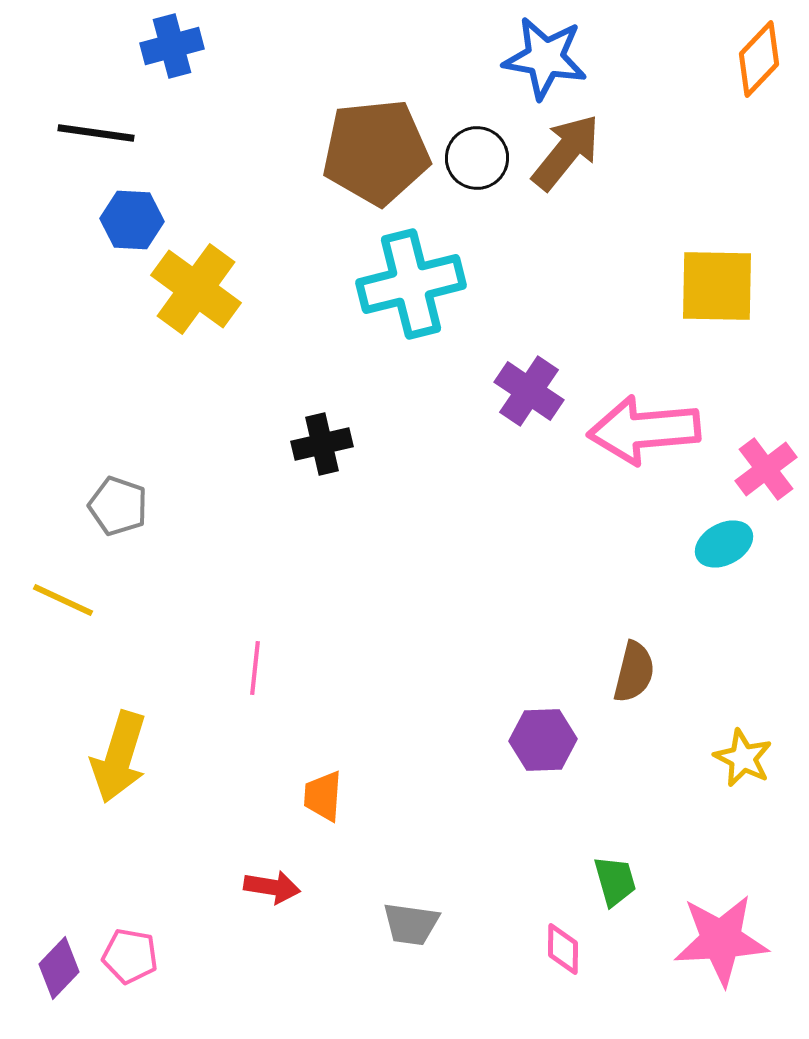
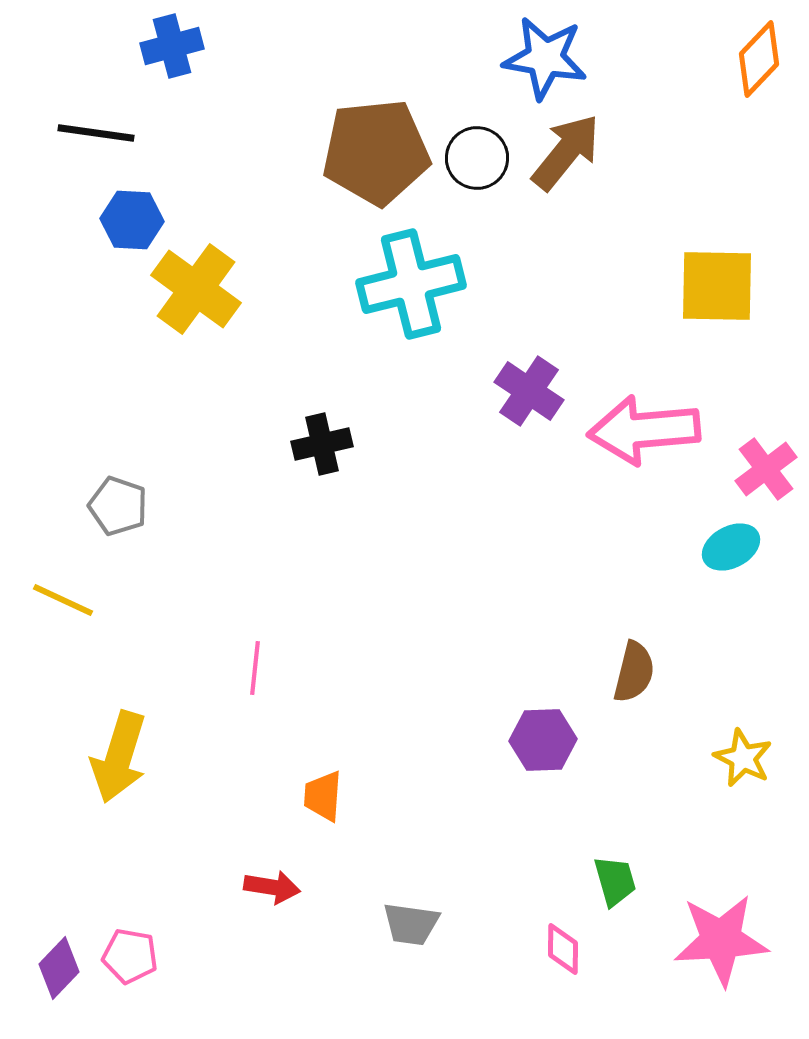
cyan ellipse: moved 7 px right, 3 px down
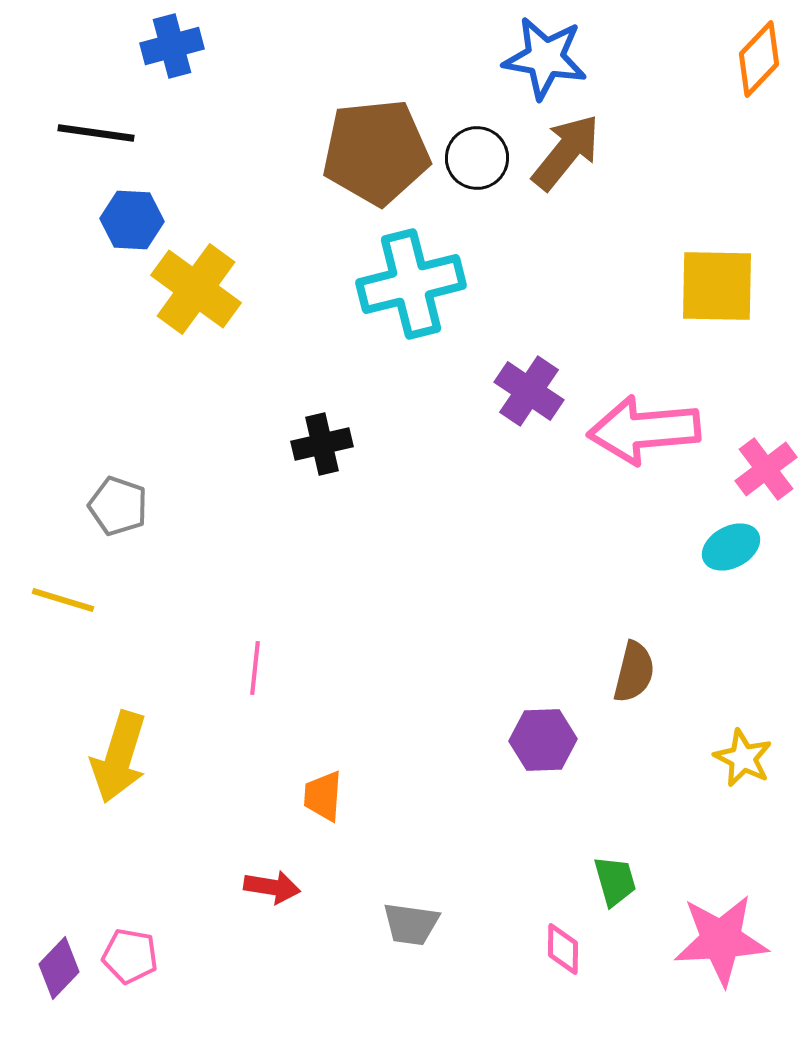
yellow line: rotated 8 degrees counterclockwise
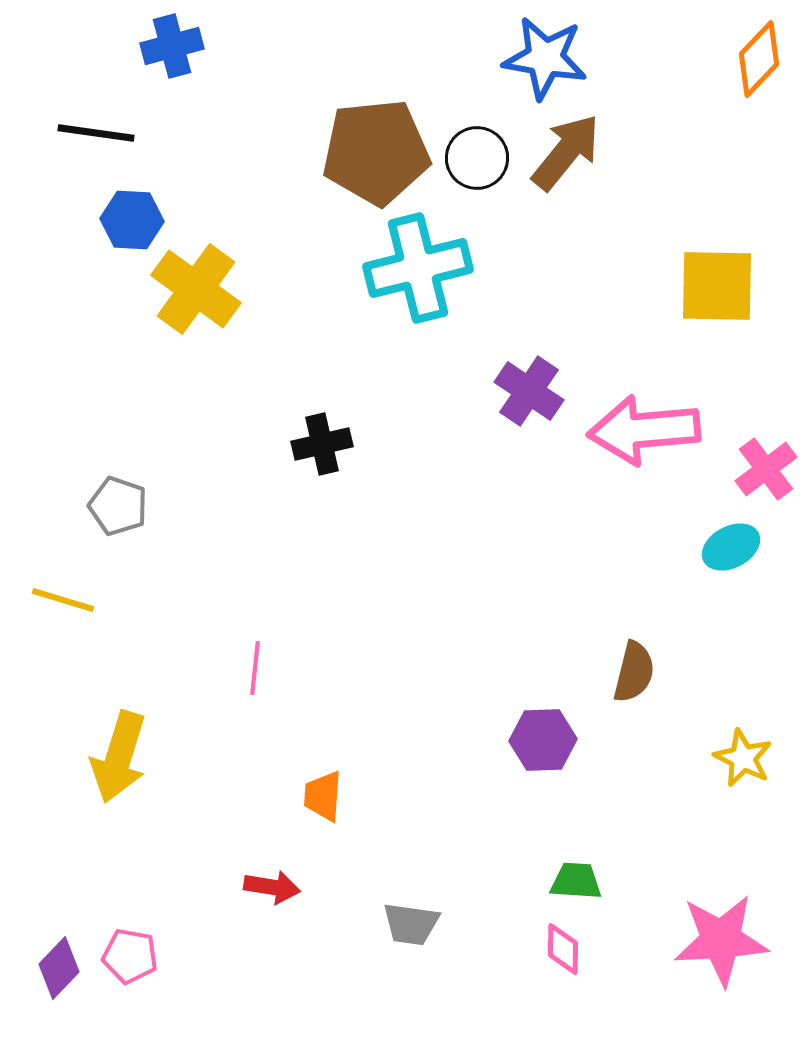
cyan cross: moved 7 px right, 16 px up
green trapezoid: moved 39 px left; rotated 70 degrees counterclockwise
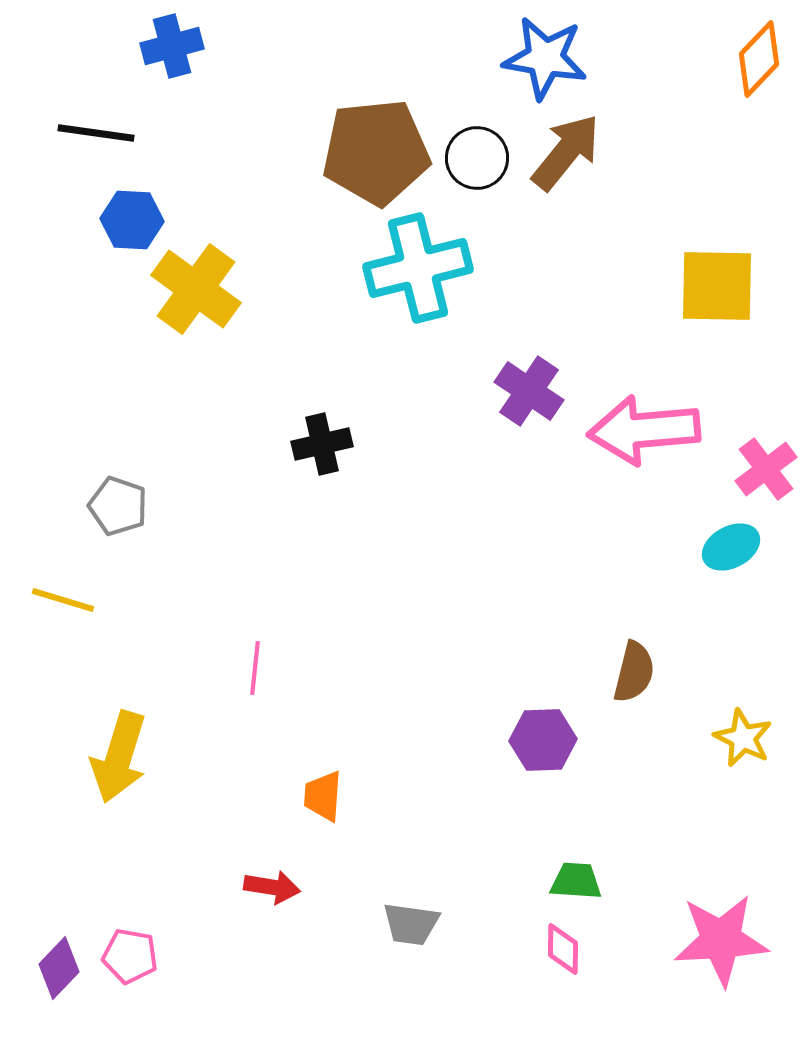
yellow star: moved 20 px up
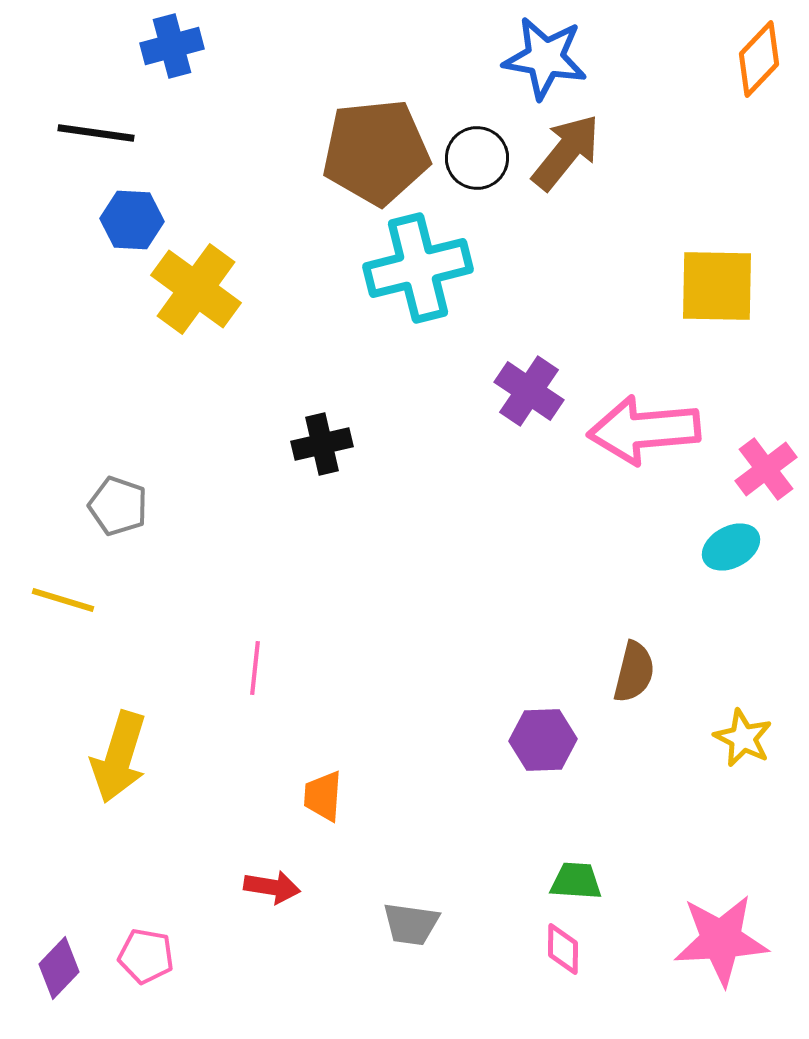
pink pentagon: moved 16 px right
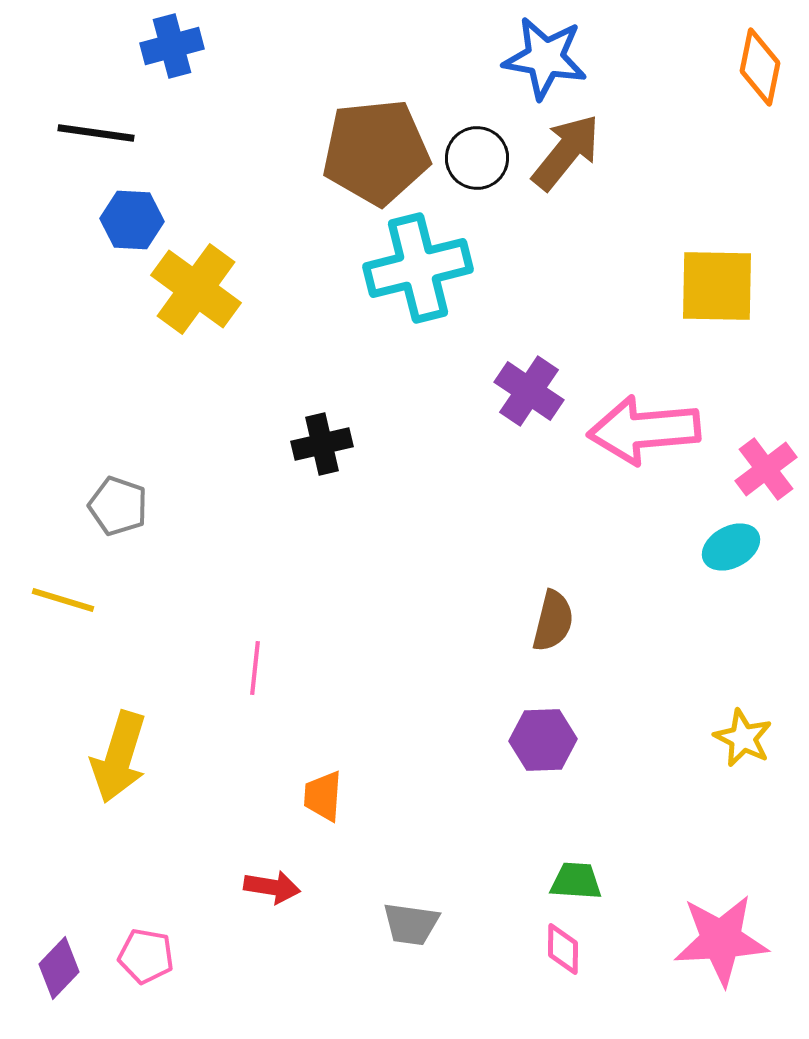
orange diamond: moved 1 px right, 8 px down; rotated 32 degrees counterclockwise
brown semicircle: moved 81 px left, 51 px up
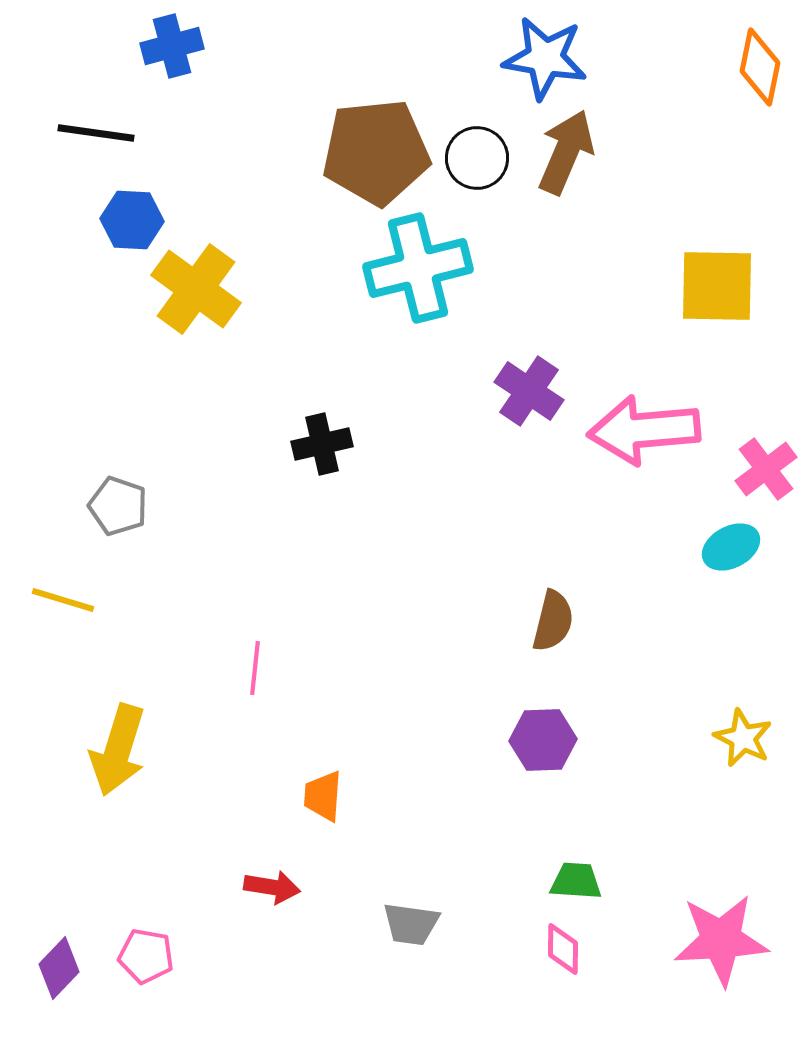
brown arrow: rotated 16 degrees counterclockwise
yellow arrow: moved 1 px left, 7 px up
